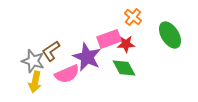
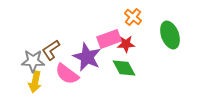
green ellipse: rotated 12 degrees clockwise
brown L-shape: moved 1 px up
gray star: rotated 15 degrees counterclockwise
pink semicircle: rotated 60 degrees clockwise
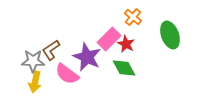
pink rectangle: rotated 25 degrees counterclockwise
red star: rotated 30 degrees clockwise
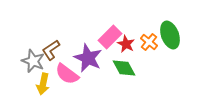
orange cross: moved 16 px right, 25 px down
pink rectangle: moved 1 px right, 2 px up
purple star: moved 1 px right, 1 px down
gray star: rotated 20 degrees clockwise
yellow arrow: moved 8 px right, 2 px down
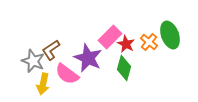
green diamond: rotated 45 degrees clockwise
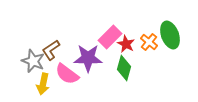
purple star: rotated 24 degrees counterclockwise
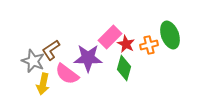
orange cross: moved 3 px down; rotated 36 degrees clockwise
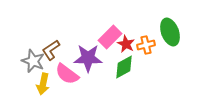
green ellipse: moved 3 px up
orange cross: moved 3 px left
green diamond: moved 1 px up; rotated 45 degrees clockwise
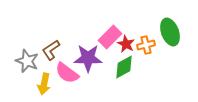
gray star: moved 6 px left
pink semicircle: moved 1 px up
yellow arrow: moved 1 px right
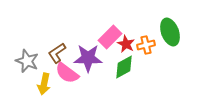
brown L-shape: moved 6 px right, 3 px down
